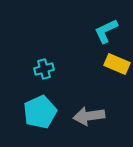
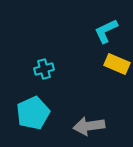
cyan pentagon: moved 7 px left, 1 px down
gray arrow: moved 10 px down
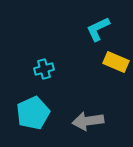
cyan L-shape: moved 8 px left, 2 px up
yellow rectangle: moved 1 px left, 2 px up
gray arrow: moved 1 px left, 5 px up
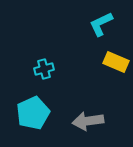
cyan L-shape: moved 3 px right, 5 px up
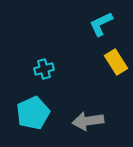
yellow rectangle: rotated 35 degrees clockwise
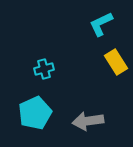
cyan pentagon: moved 2 px right
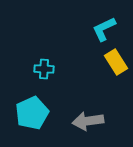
cyan L-shape: moved 3 px right, 5 px down
cyan cross: rotated 18 degrees clockwise
cyan pentagon: moved 3 px left
